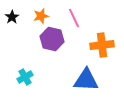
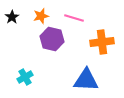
pink line: rotated 48 degrees counterclockwise
orange cross: moved 3 px up
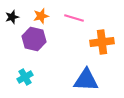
black star: rotated 16 degrees clockwise
purple hexagon: moved 18 px left
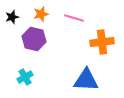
orange star: moved 2 px up
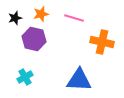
black star: moved 3 px right, 1 px down
orange cross: rotated 20 degrees clockwise
blue triangle: moved 7 px left
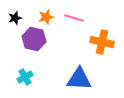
orange star: moved 5 px right, 3 px down
blue triangle: moved 1 px up
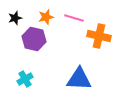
orange cross: moved 3 px left, 6 px up
cyan cross: moved 2 px down
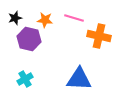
orange star: moved 1 px left, 3 px down; rotated 21 degrees clockwise
purple hexagon: moved 5 px left
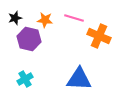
orange cross: rotated 10 degrees clockwise
